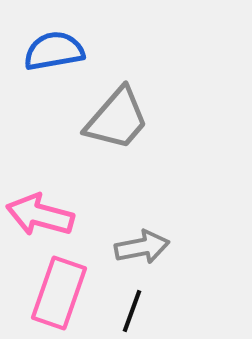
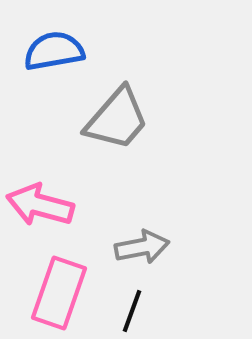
pink arrow: moved 10 px up
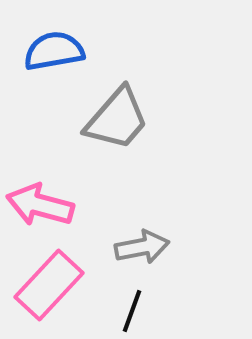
pink rectangle: moved 10 px left, 8 px up; rotated 24 degrees clockwise
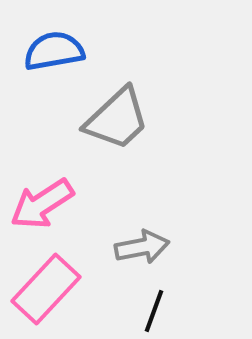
gray trapezoid: rotated 6 degrees clockwise
pink arrow: moved 2 px right, 1 px up; rotated 48 degrees counterclockwise
pink rectangle: moved 3 px left, 4 px down
black line: moved 22 px right
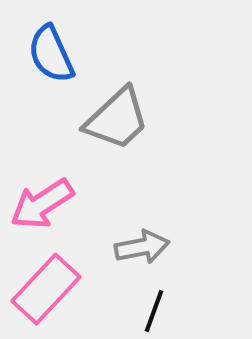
blue semicircle: moved 3 px left, 3 px down; rotated 104 degrees counterclockwise
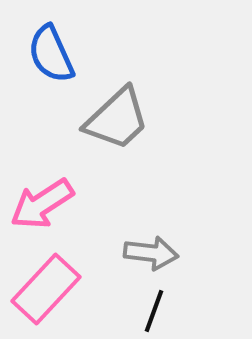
gray arrow: moved 9 px right, 6 px down; rotated 18 degrees clockwise
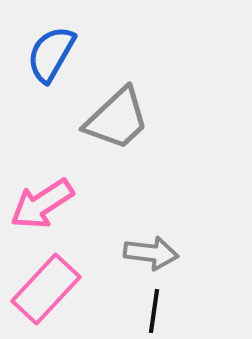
blue semicircle: rotated 54 degrees clockwise
black line: rotated 12 degrees counterclockwise
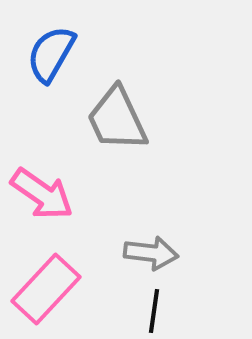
gray trapezoid: rotated 108 degrees clockwise
pink arrow: moved 10 px up; rotated 112 degrees counterclockwise
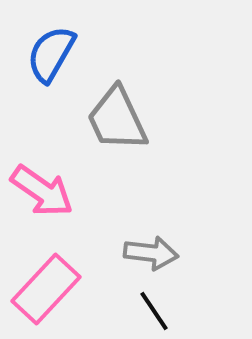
pink arrow: moved 3 px up
black line: rotated 42 degrees counterclockwise
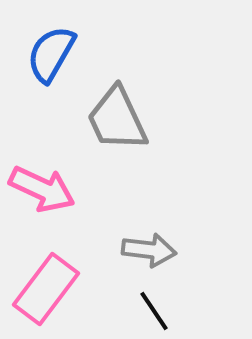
pink arrow: moved 2 px up; rotated 10 degrees counterclockwise
gray arrow: moved 2 px left, 3 px up
pink rectangle: rotated 6 degrees counterclockwise
